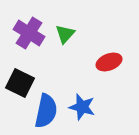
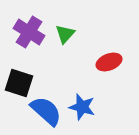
purple cross: moved 1 px up
black square: moved 1 px left; rotated 8 degrees counterclockwise
blue semicircle: rotated 60 degrees counterclockwise
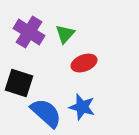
red ellipse: moved 25 px left, 1 px down
blue semicircle: moved 2 px down
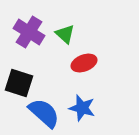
green triangle: rotated 30 degrees counterclockwise
blue star: moved 1 px down
blue semicircle: moved 2 px left
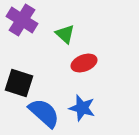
purple cross: moved 7 px left, 12 px up
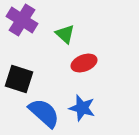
black square: moved 4 px up
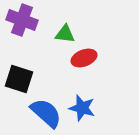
purple cross: rotated 12 degrees counterclockwise
green triangle: rotated 35 degrees counterclockwise
red ellipse: moved 5 px up
blue semicircle: moved 2 px right
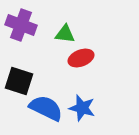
purple cross: moved 1 px left, 5 px down
red ellipse: moved 3 px left
black square: moved 2 px down
blue semicircle: moved 5 px up; rotated 16 degrees counterclockwise
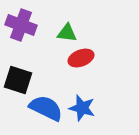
green triangle: moved 2 px right, 1 px up
black square: moved 1 px left, 1 px up
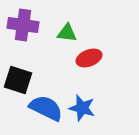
purple cross: moved 2 px right; rotated 12 degrees counterclockwise
red ellipse: moved 8 px right
